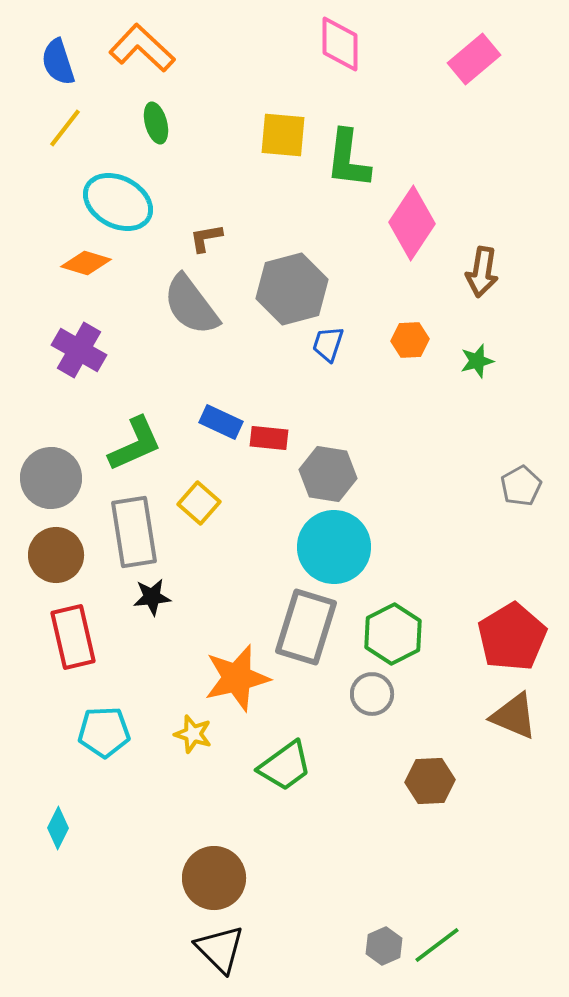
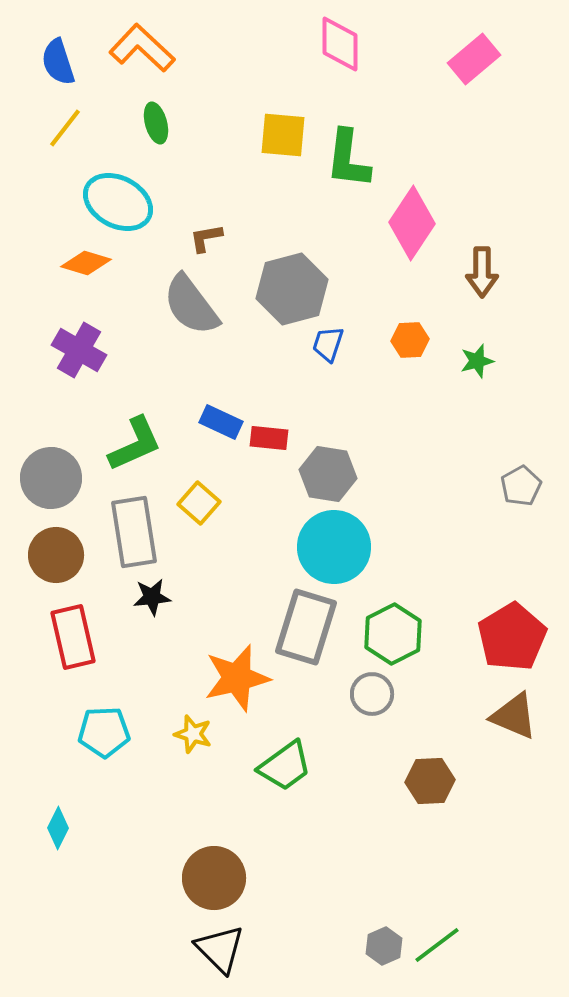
brown arrow at (482, 272): rotated 9 degrees counterclockwise
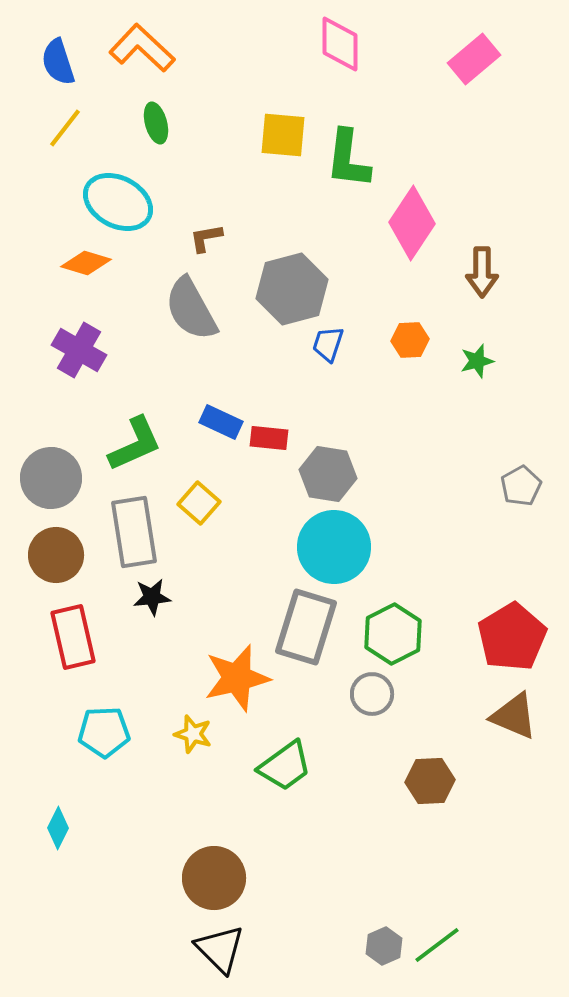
gray semicircle at (191, 305): moved 4 px down; rotated 8 degrees clockwise
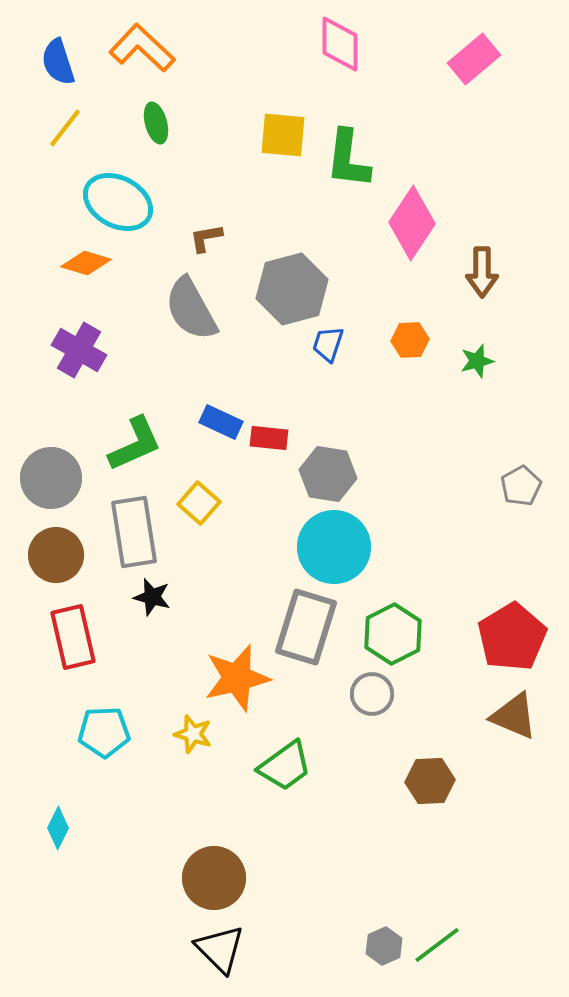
black star at (152, 597): rotated 21 degrees clockwise
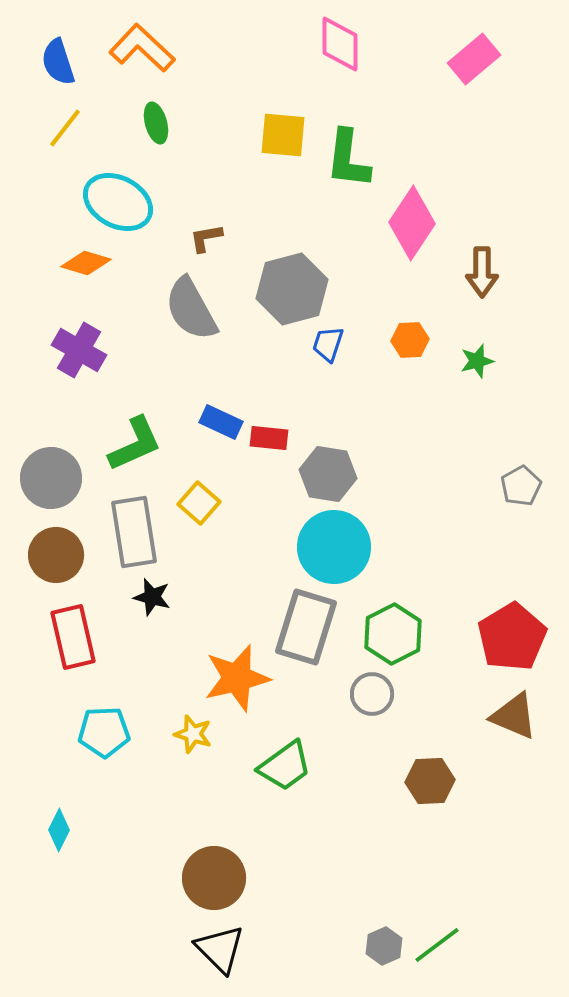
cyan diamond at (58, 828): moved 1 px right, 2 px down
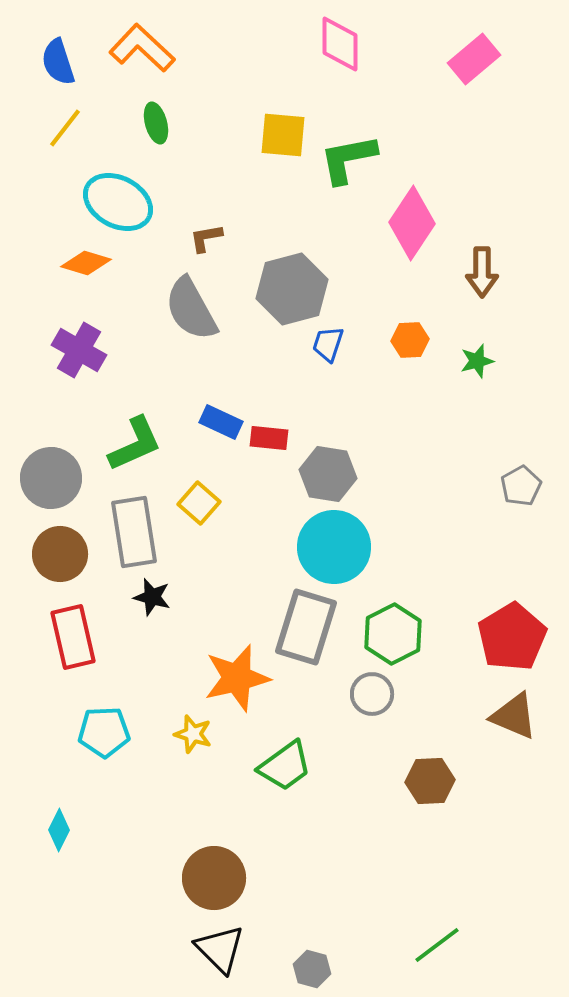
green L-shape at (348, 159): rotated 72 degrees clockwise
brown circle at (56, 555): moved 4 px right, 1 px up
gray hexagon at (384, 946): moved 72 px left, 23 px down; rotated 21 degrees counterclockwise
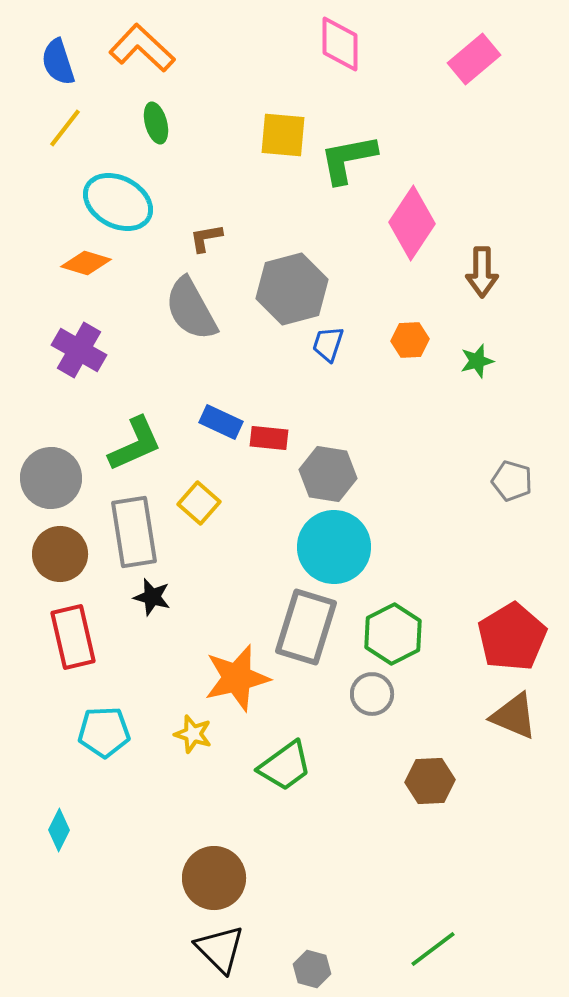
gray pentagon at (521, 486): moved 9 px left, 5 px up; rotated 27 degrees counterclockwise
green line at (437, 945): moved 4 px left, 4 px down
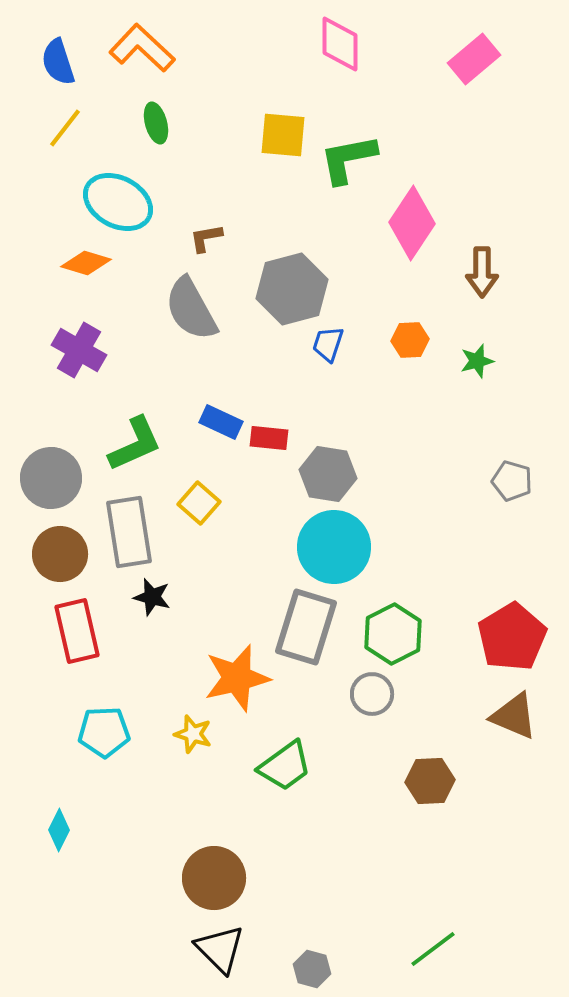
gray rectangle at (134, 532): moved 5 px left
red rectangle at (73, 637): moved 4 px right, 6 px up
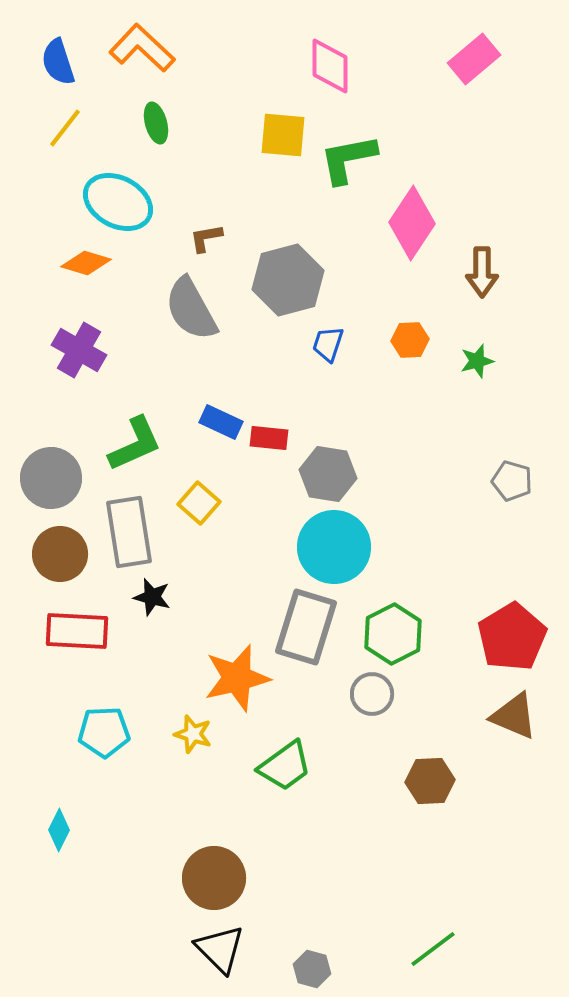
pink diamond at (340, 44): moved 10 px left, 22 px down
gray hexagon at (292, 289): moved 4 px left, 9 px up
red rectangle at (77, 631): rotated 74 degrees counterclockwise
